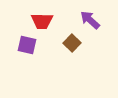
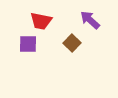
red trapezoid: moved 1 px left; rotated 10 degrees clockwise
purple square: moved 1 px right, 1 px up; rotated 12 degrees counterclockwise
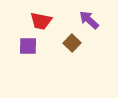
purple arrow: moved 1 px left
purple square: moved 2 px down
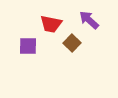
red trapezoid: moved 10 px right, 3 px down
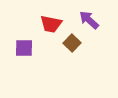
purple square: moved 4 px left, 2 px down
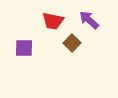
red trapezoid: moved 2 px right, 3 px up
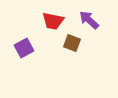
brown square: rotated 24 degrees counterclockwise
purple square: rotated 30 degrees counterclockwise
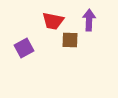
purple arrow: rotated 50 degrees clockwise
brown square: moved 2 px left, 3 px up; rotated 18 degrees counterclockwise
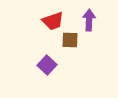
red trapezoid: rotated 30 degrees counterclockwise
purple square: moved 23 px right, 17 px down; rotated 18 degrees counterclockwise
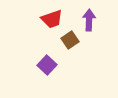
red trapezoid: moved 1 px left, 2 px up
brown square: rotated 36 degrees counterclockwise
